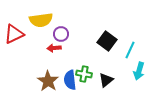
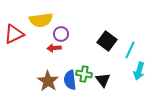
black triangle: moved 3 px left; rotated 28 degrees counterclockwise
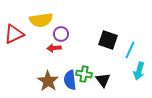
black square: moved 1 px right, 1 px up; rotated 18 degrees counterclockwise
